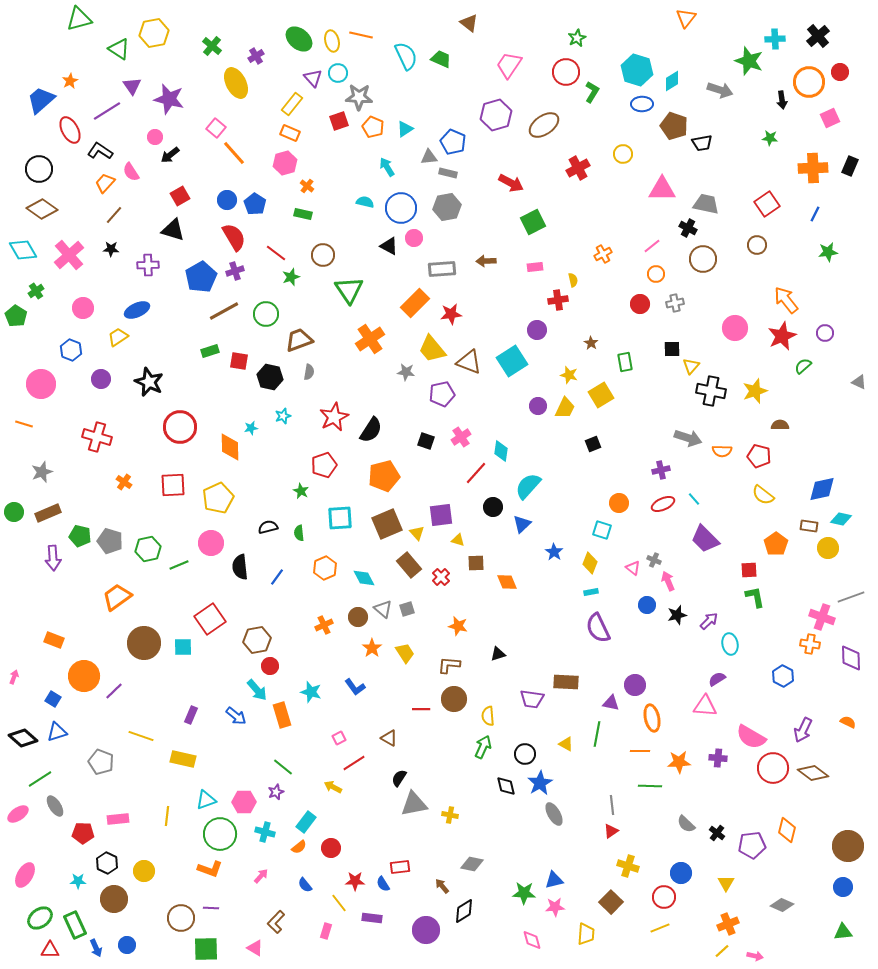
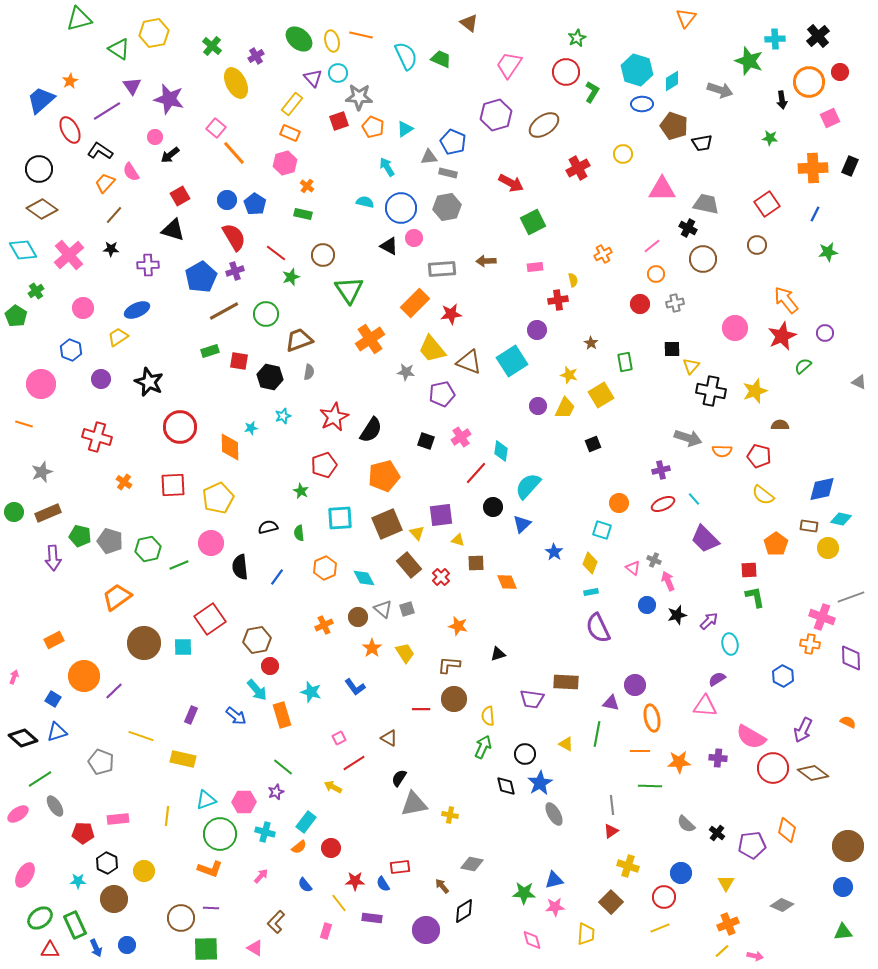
orange rectangle at (54, 640): rotated 48 degrees counterclockwise
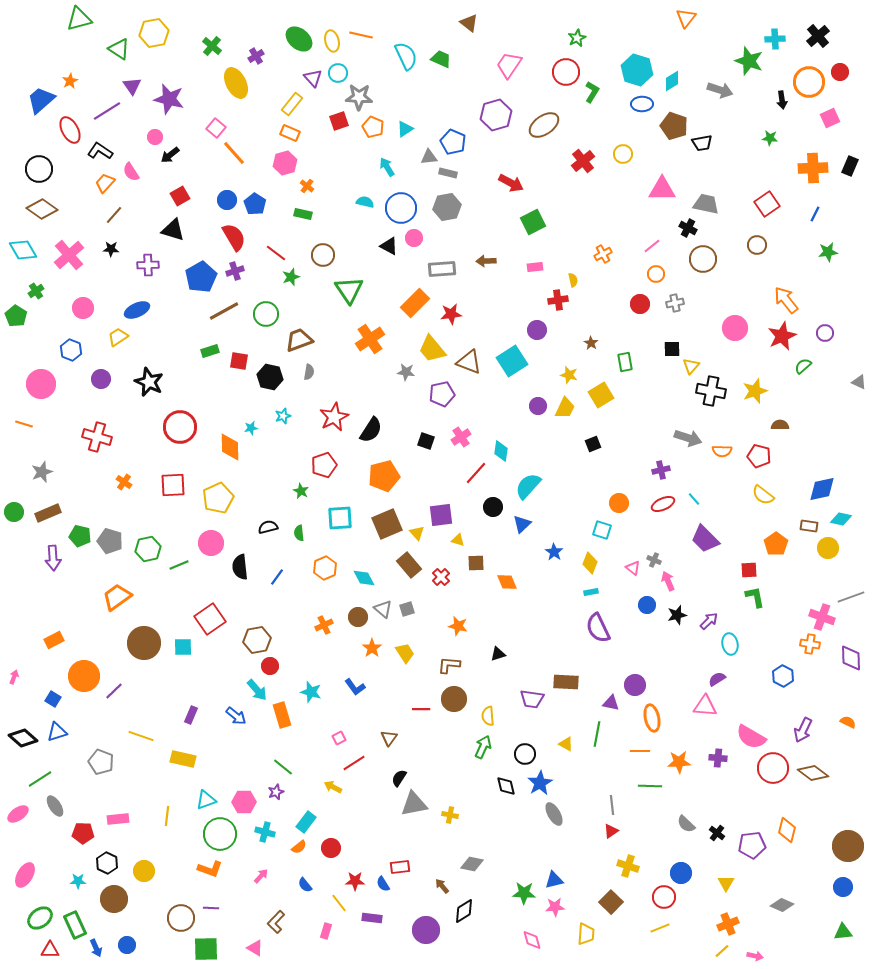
red cross at (578, 168): moved 5 px right, 7 px up; rotated 10 degrees counterclockwise
brown triangle at (389, 738): rotated 36 degrees clockwise
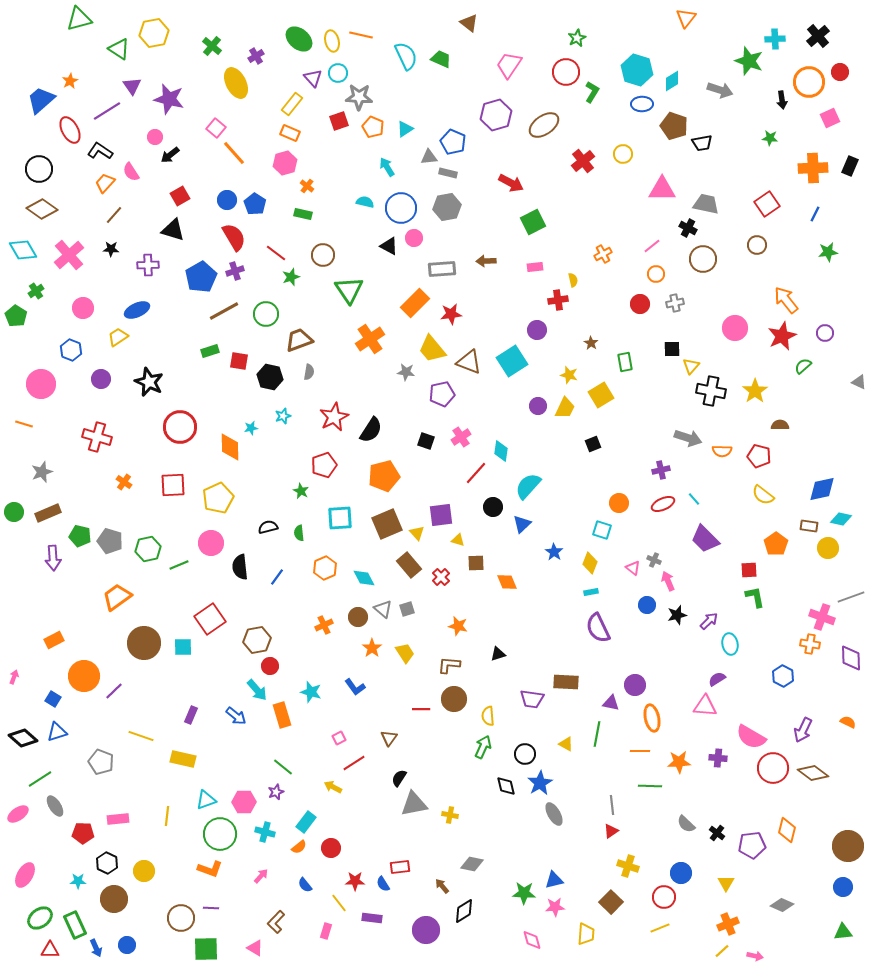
yellow star at (755, 391): rotated 15 degrees counterclockwise
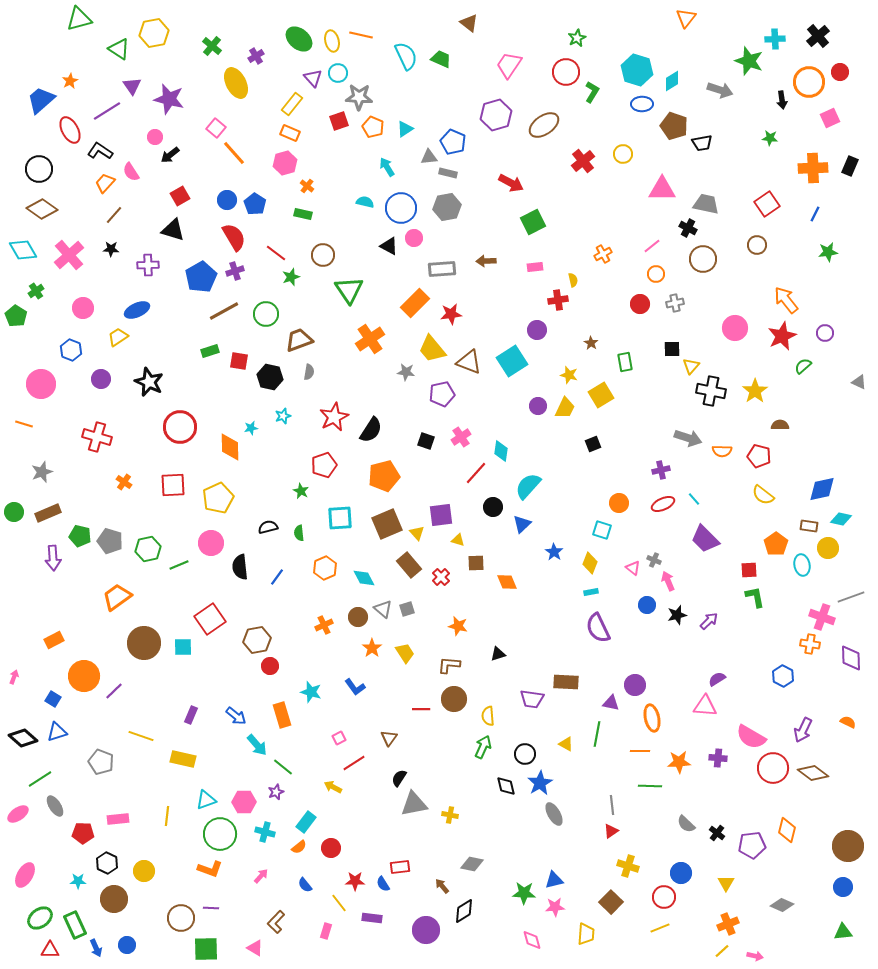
cyan ellipse at (730, 644): moved 72 px right, 79 px up
cyan arrow at (257, 690): moved 55 px down
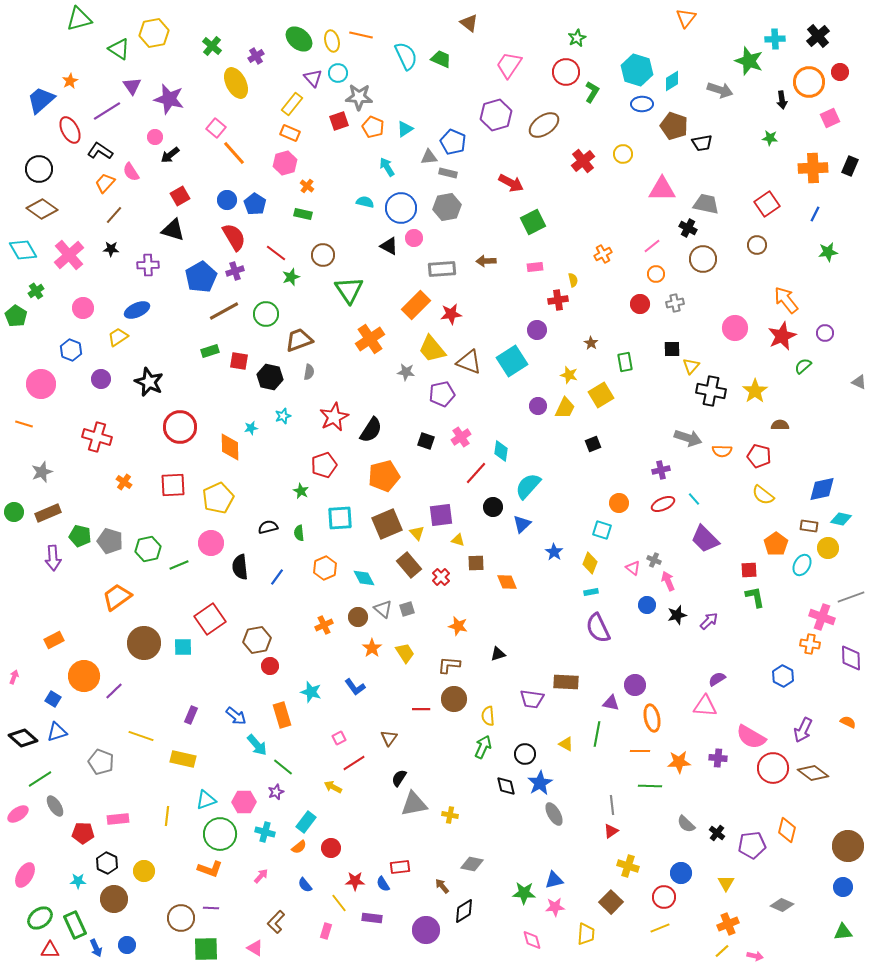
orange rectangle at (415, 303): moved 1 px right, 2 px down
cyan ellipse at (802, 565): rotated 40 degrees clockwise
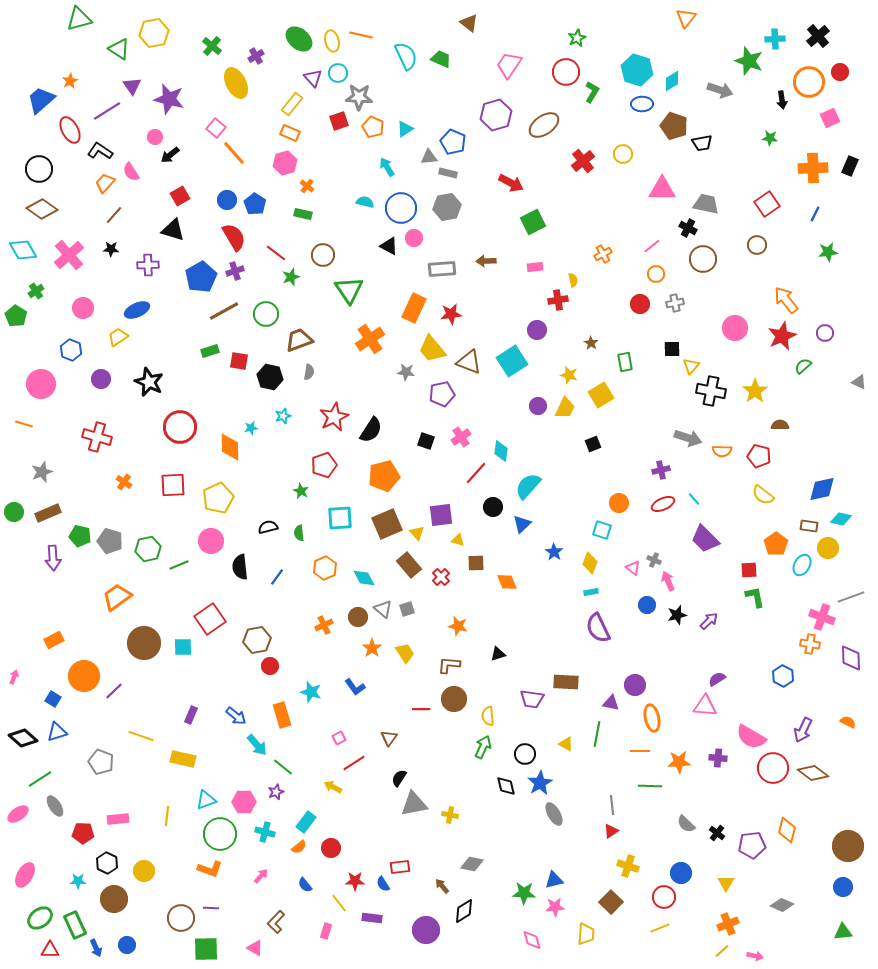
orange rectangle at (416, 305): moved 2 px left, 3 px down; rotated 20 degrees counterclockwise
pink circle at (211, 543): moved 2 px up
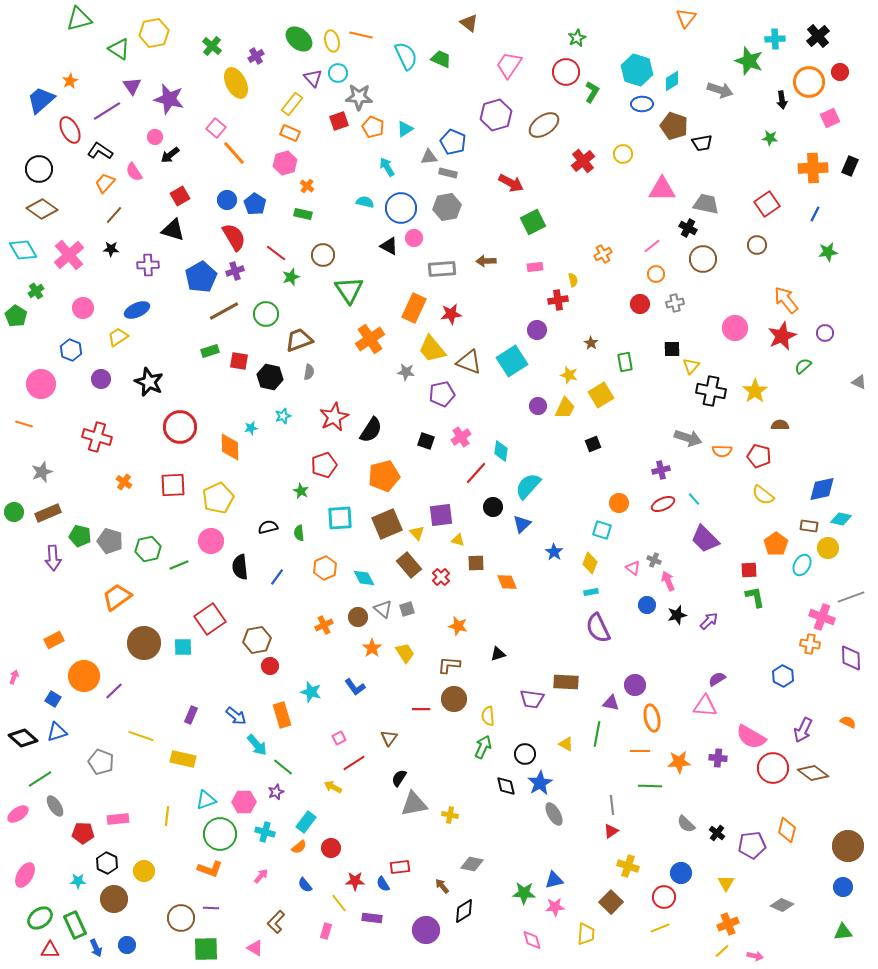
pink semicircle at (131, 172): moved 3 px right
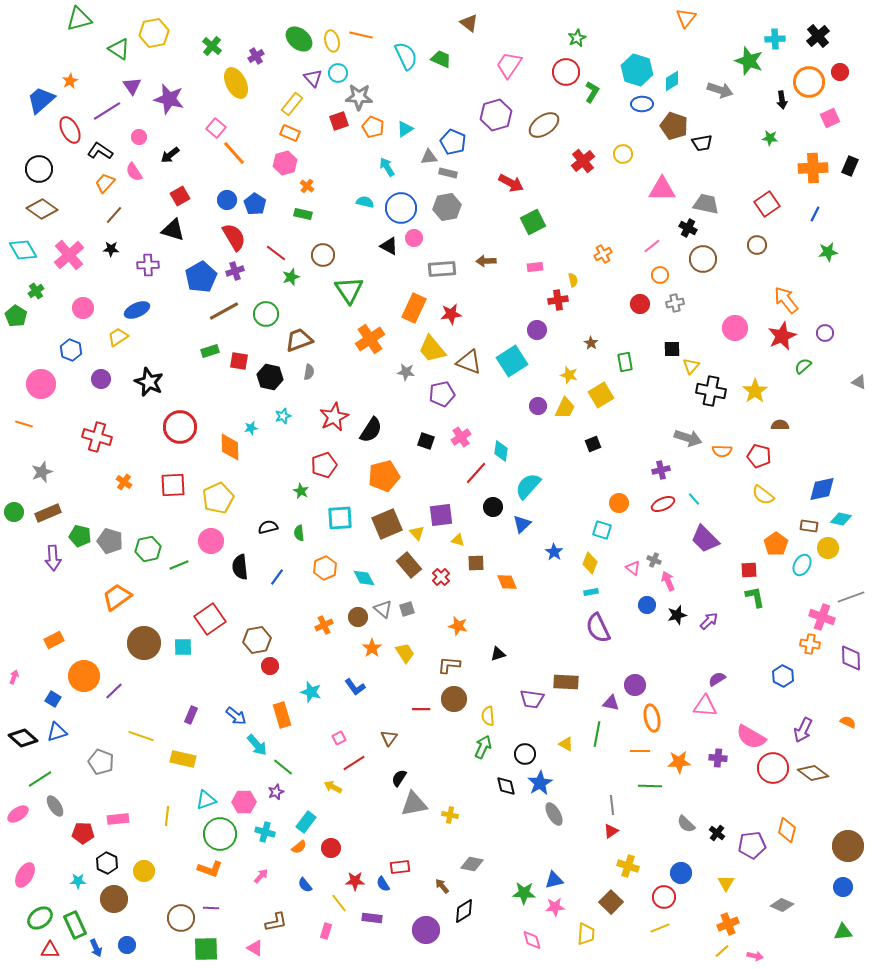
pink circle at (155, 137): moved 16 px left
orange circle at (656, 274): moved 4 px right, 1 px down
brown L-shape at (276, 922): rotated 145 degrees counterclockwise
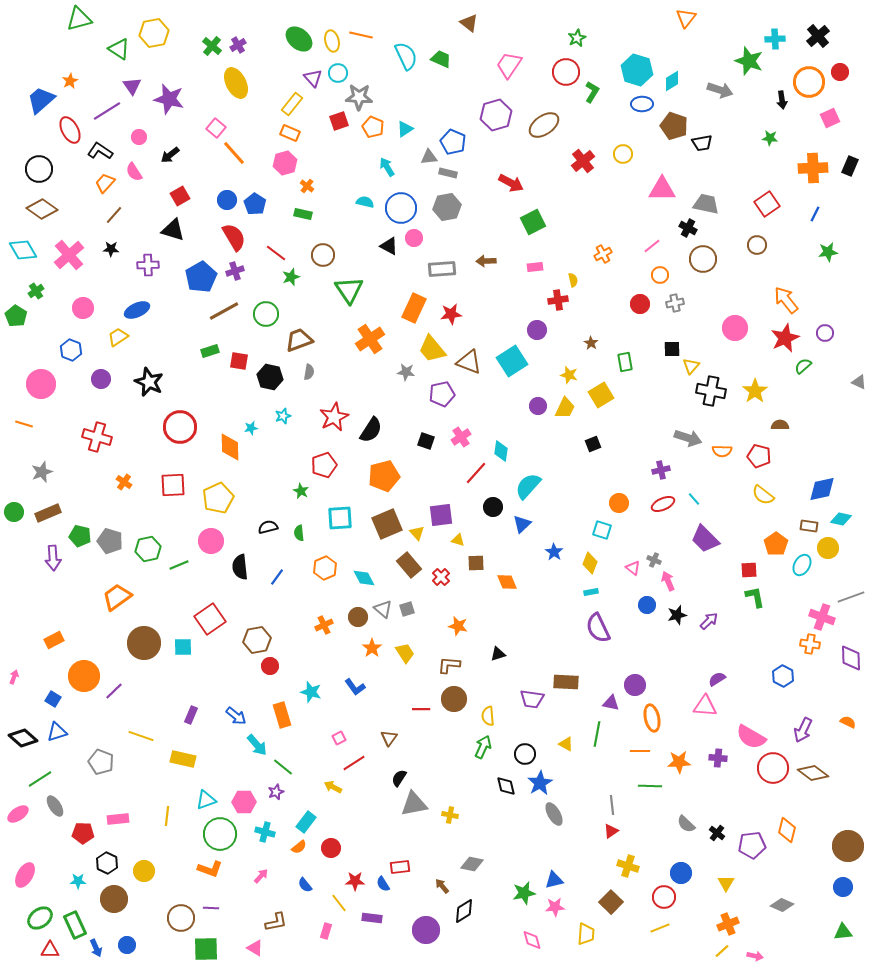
purple cross at (256, 56): moved 18 px left, 11 px up
red star at (782, 336): moved 3 px right, 2 px down
green star at (524, 893): rotated 15 degrees counterclockwise
